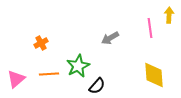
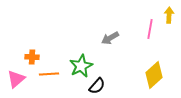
pink line: moved 1 px down; rotated 18 degrees clockwise
orange cross: moved 9 px left, 14 px down; rotated 32 degrees clockwise
green star: moved 3 px right
yellow diamond: rotated 52 degrees clockwise
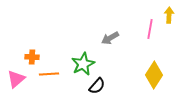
green star: moved 2 px right, 2 px up
yellow diamond: rotated 16 degrees counterclockwise
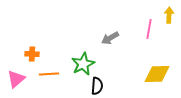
pink line: moved 1 px left
orange cross: moved 3 px up
yellow diamond: moved 3 px right, 1 px up; rotated 56 degrees clockwise
black semicircle: rotated 36 degrees counterclockwise
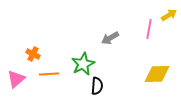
yellow arrow: rotated 56 degrees clockwise
orange cross: moved 1 px right; rotated 24 degrees clockwise
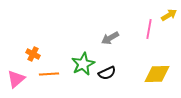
black semicircle: moved 10 px right, 13 px up; rotated 60 degrees clockwise
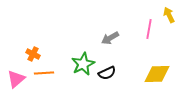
yellow arrow: rotated 84 degrees counterclockwise
orange line: moved 5 px left, 1 px up
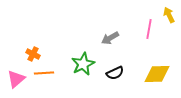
black semicircle: moved 8 px right
